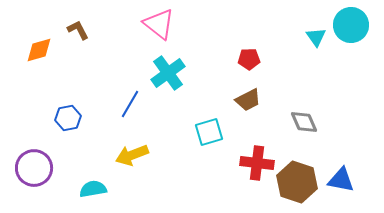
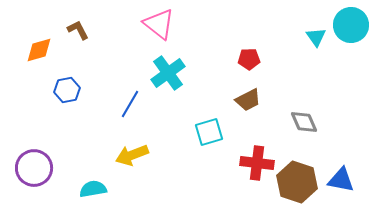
blue hexagon: moved 1 px left, 28 px up
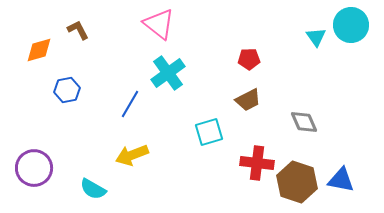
cyan semicircle: rotated 140 degrees counterclockwise
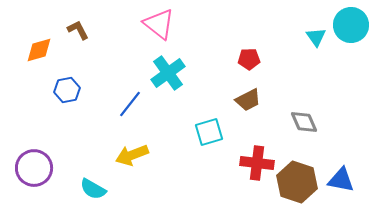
blue line: rotated 8 degrees clockwise
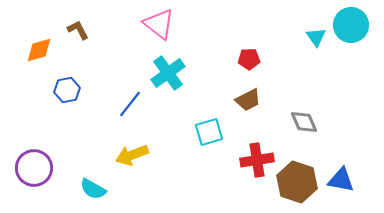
red cross: moved 3 px up; rotated 16 degrees counterclockwise
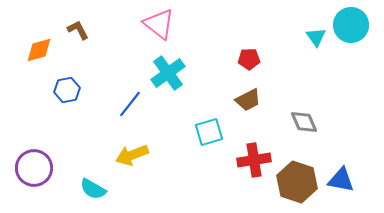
red cross: moved 3 px left
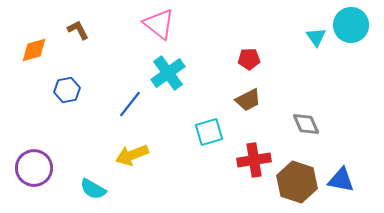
orange diamond: moved 5 px left
gray diamond: moved 2 px right, 2 px down
